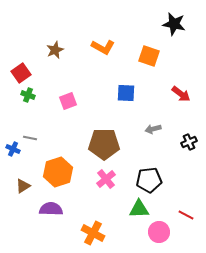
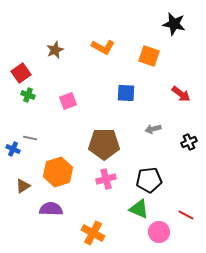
pink cross: rotated 24 degrees clockwise
green triangle: rotated 25 degrees clockwise
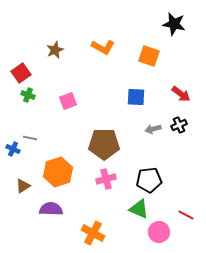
blue square: moved 10 px right, 4 px down
black cross: moved 10 px left, 17 px up
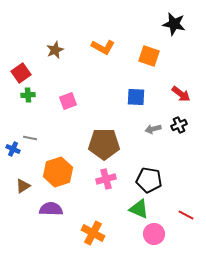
green cross: rotated 24 degrees counterclockwise
black pentagon: rotated 15 degrees clockwise
pink circle: moved 5 px left, 2 px down
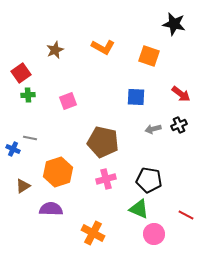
brown pentagon: moved 1 px left, 2 px up; rotated 12 degrees clockwise
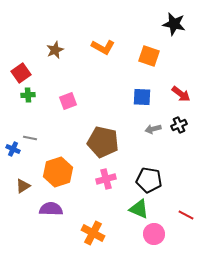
blue square: moved 6 px right
